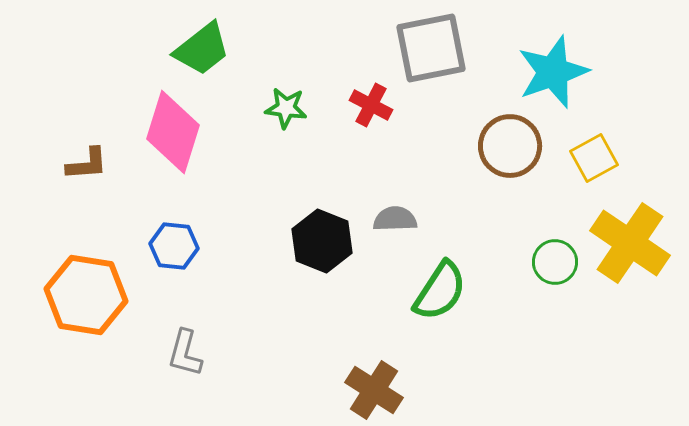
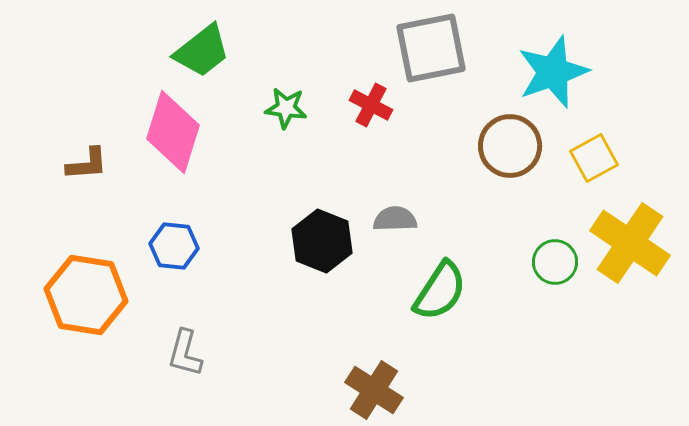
green trapezoid: moved 2 px down
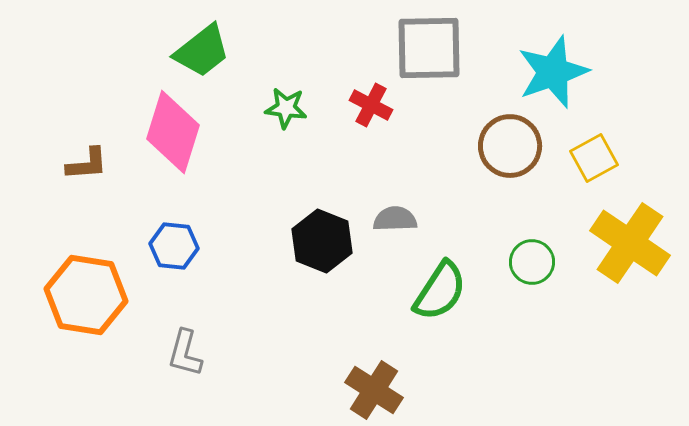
gray square: moved 2 px left; rotated 10 degrees clockwise
green circle: moved 23 px left
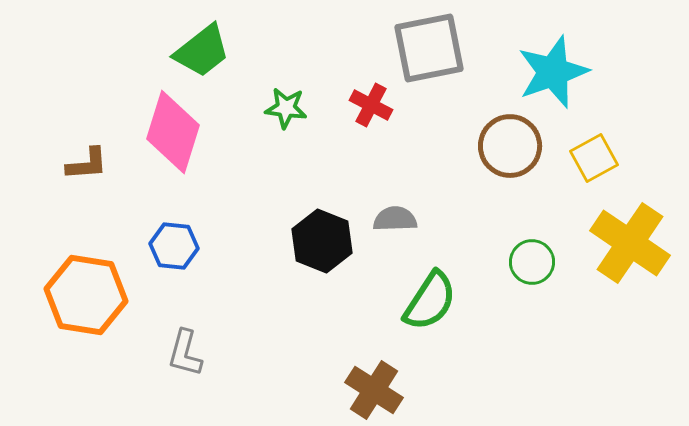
gray square: rotated 10 degrees counterclockwise
green semicircle: moved 10 px left, 10 px down
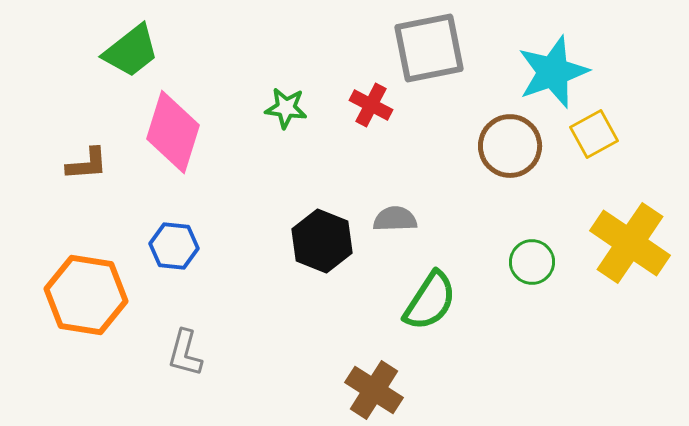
green trapezoid: moved 71 px left
yellow square: moved 24 px up
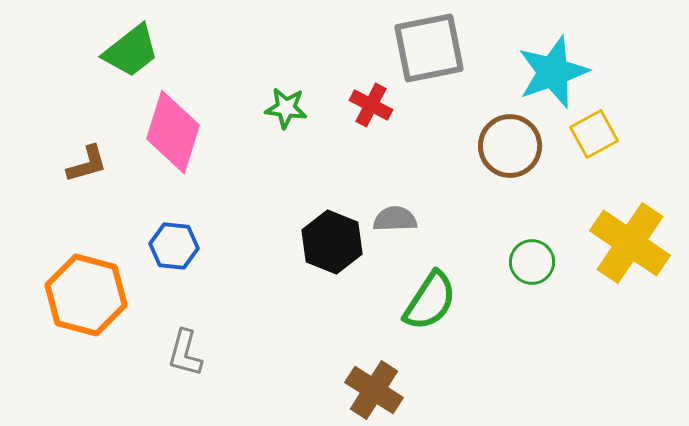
brown L-shape: rotated 12 degrees counterclockwise
black hexagon: moved 10 px right, 1 px down
orange hexagon: rotated 6 degrees clockwise
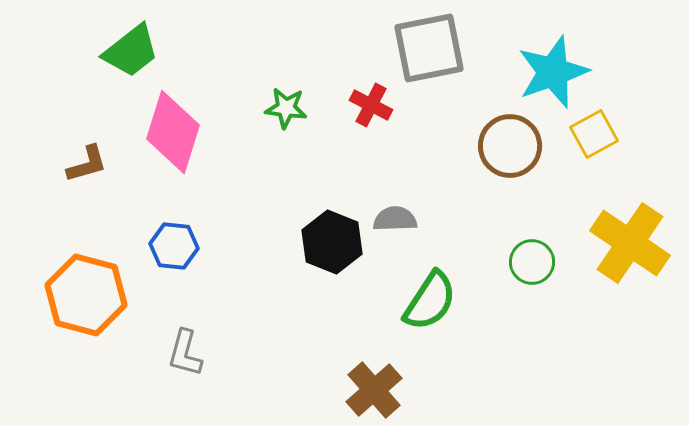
brown cross: rotated 16 degrees clockwise
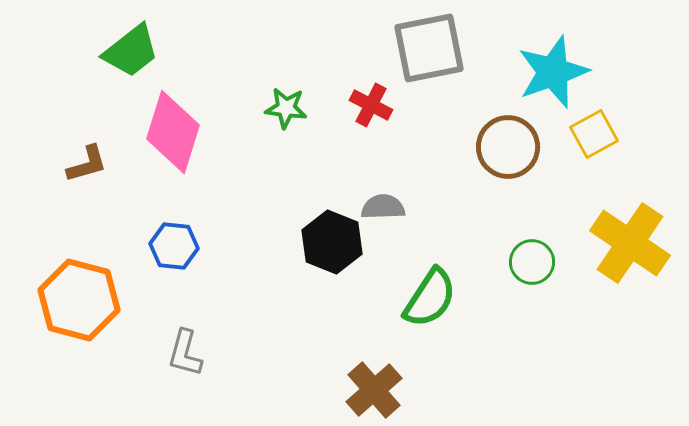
brown circle: moved 2 px left, 1 px down
gray semicircle: moved 12 px left, 12 px up
orange hexagon: moved 7 px left, 5 px down
green semicircle: moved 3 px up
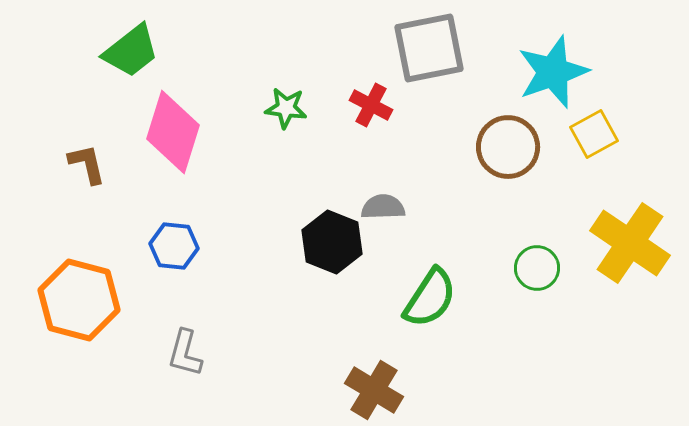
brown L-shape: rotated 87 degrees counterclockwise
green circle: moved 5 px right, 6 px down
brown cross: rotated 18 degrees counterclockwise
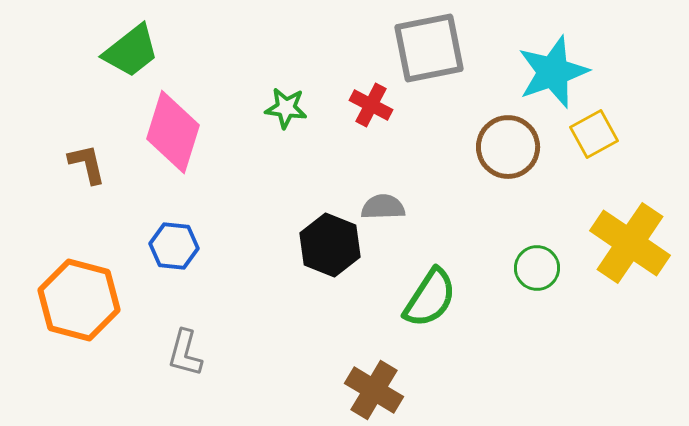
black hexagon: moved 2 px left, 3 px down
